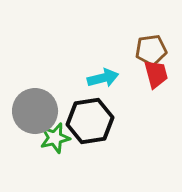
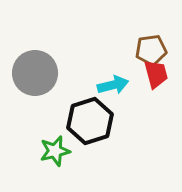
cyan arrow: moved 10 px right, 7 px down
gray circle: moved 38 px up
black hexagon: rotated 9 degrees counterclockwise
green star: moved 13 px down
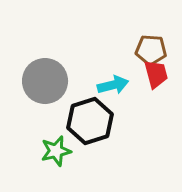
brown pentagon: rotated 12 degrees clockwise
gray circle: moved 10 px right, 8 px down
green star: moved 1 px right
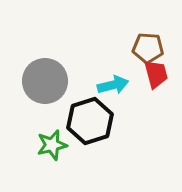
brown pentagon: moved 3 px left, 2 px up
green star: moved 4 px left, 6 px up
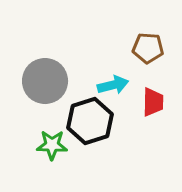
red trapezoid: moved 3 px left, 28 px down; rotated 16 degrees clockwise
green star: rotated 16 degrees clockwise
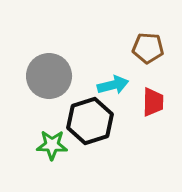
gray circle: moved 4 px right, 5 px up
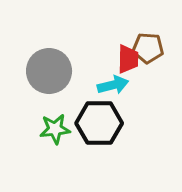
gray circle: moved 5 px up
red trapezoid: moved 25 px left, 43 px up
black hexagon: moved 9 px right, 2 px down; rotated 18 degrees clockwise
green star: moved 3 px right, 16 px up; rotated 8 degrees counterclockwise
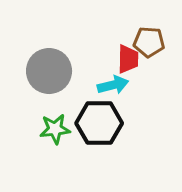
brown pentagon: moved 1 px right, 6 px up
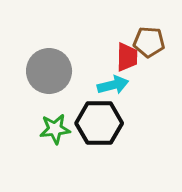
red trapezoid: moved 1 px left, 2 px up
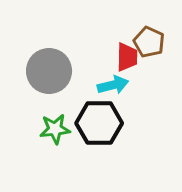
brown pentagon: rotated 20 degrees clockwise
